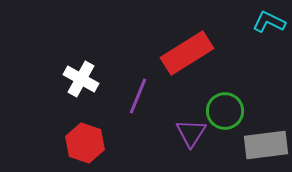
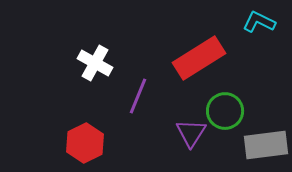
cyan L-shape: moved 10 px left
red rectangle: moved 12 px right, 5 px down
white cross: moved 14 px right, 16 px up
red hexagon: rotated 15 degrees clockwise
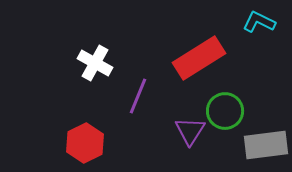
purple triangle: moved 1 px left, 2 px up
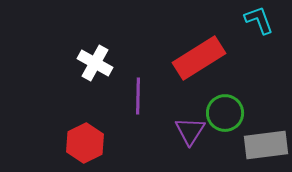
cyan L-shape: moved 2 px up; rotated 44 degrees clockwise
purple line: rotated 21 degrees counterclockwise
green circle: moved 2 px down
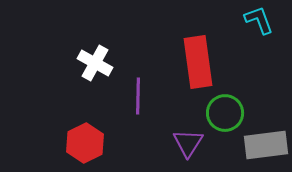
red rectangle: moved 1 px left, 4 px down; rotated 66 degrees counterclockwise
purple triangle: moved 2 px left, 12 px down
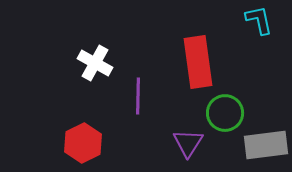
cyan L-shape: rotated 8 degrees clockwise
red hexagon: moved 2 px left
